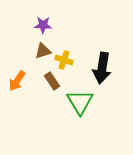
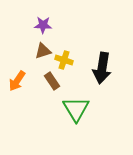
green triangle: moved 4 px left, 7 px down
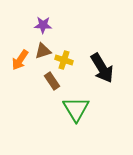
black arrow: rotated 40 degrees counterclockwise
orange arrow: moved 3 px right, 21 px up
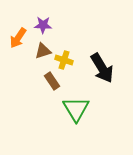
orange arrow: moved 2 px left, 22 px up
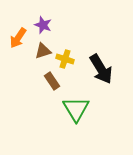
purple star: rotated 18 degrees clockwise
yellow cross: moved 1 px right, 1 px up
black arrow: moved 1 px left, 1 px down
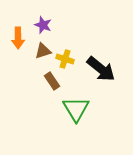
orange arrow: rotated 35 degrees counterclockwise
black arrow: rotated 20 degrees counterclockwise
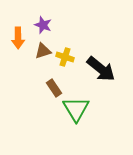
yellow cross: moved 2 px up
brown rectangle: moved 2 px right, 7 px down
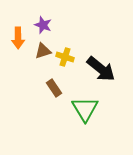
green triangle: moved 9 px right
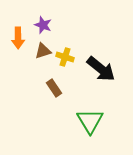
green triangle: moved 5 px right, 12 px down
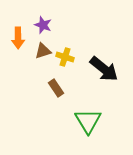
black arrow: moved 3 px right
brown rectangle: moved 2 px right
green triangle: moved 2 px left
